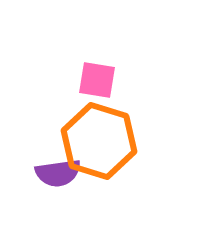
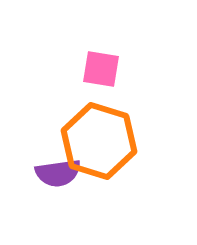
pink square: moved 4 px right, 11 px up
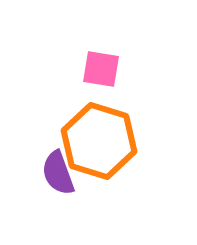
purple semicircle: rotated 78 degrees clockwise
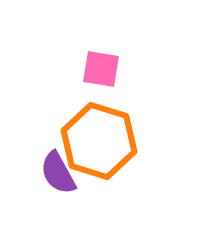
purple semicircle: rotated 9 degrees counterclockwise
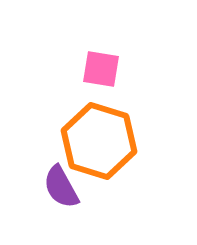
purple semicircle: moved 3 px right, 14 px down
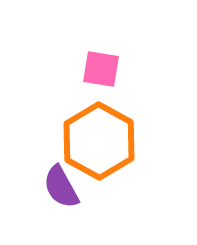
orange hexagon: rotated 12 degrees clockwise
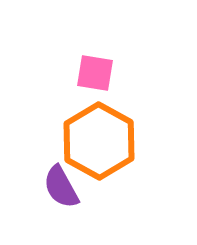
pink square: moved 6 px left, 4 px down
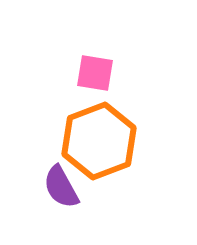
orange hexagon: rotated 10 degrees clockwise
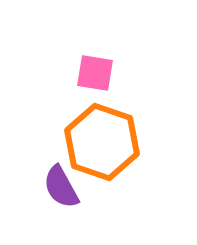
orange hexagon: moved 3 px right, 1 px down; rotated 20 degrees counterclockwise
